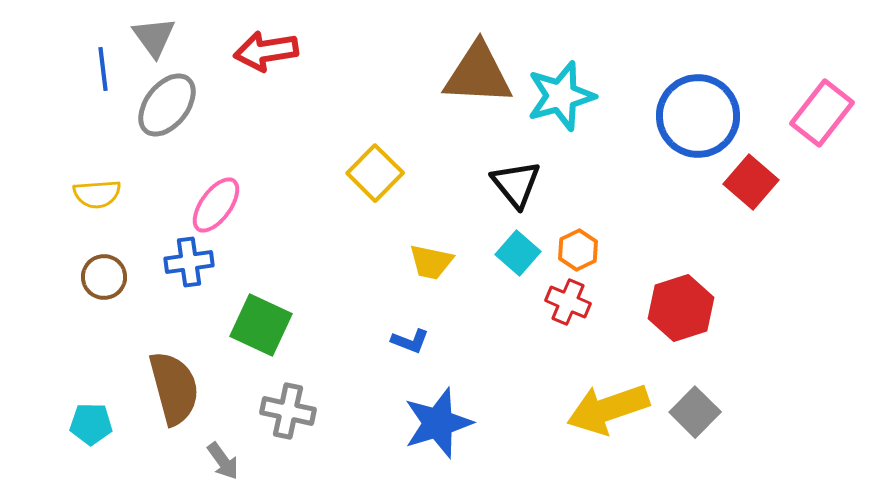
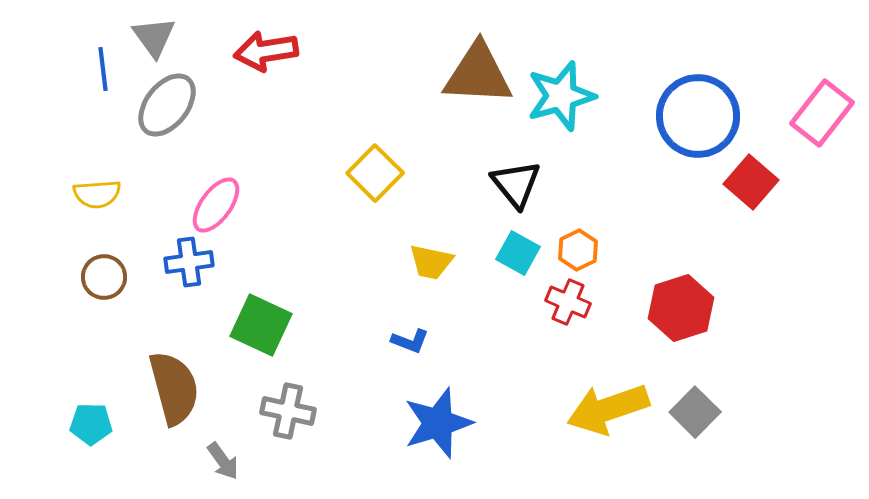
cyan square: rotated 12 degrees counterclockwise
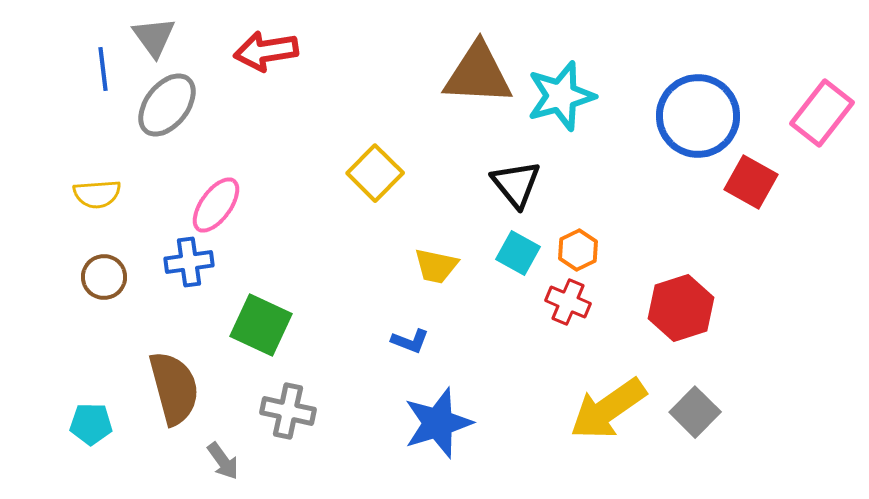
red square: rotated 12 degrees counterclockwise
yellow trapezoid: moved 5 px right, 4 px down
yellow arrow: rotated 16 degrees counterclockwise
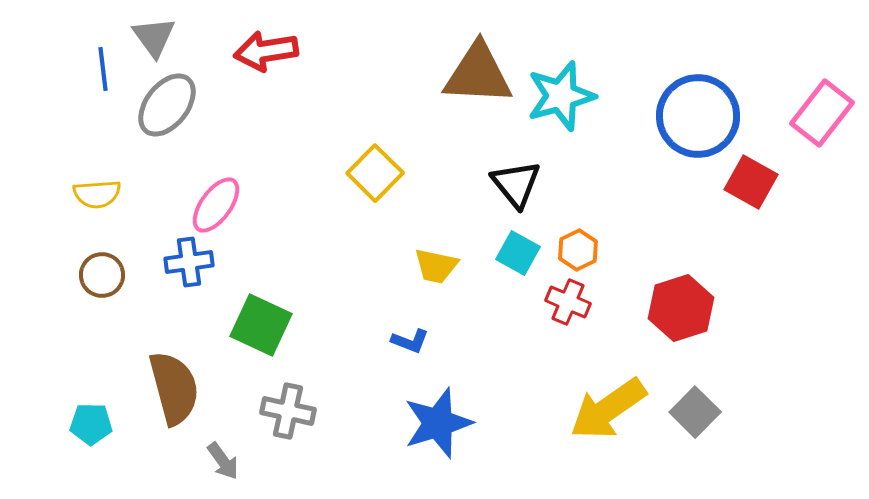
brown circle: moved 2 px left, 2 px up
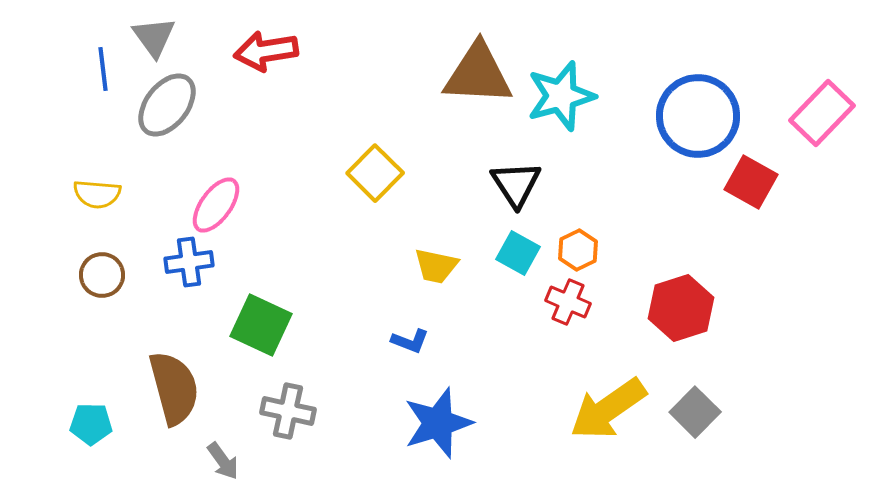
pink rectangle: rotated 6 degrees clockwise
black triangle: rotated 6 degrees clockwise
yellow semicircle: rotated 9 degrees clockwise
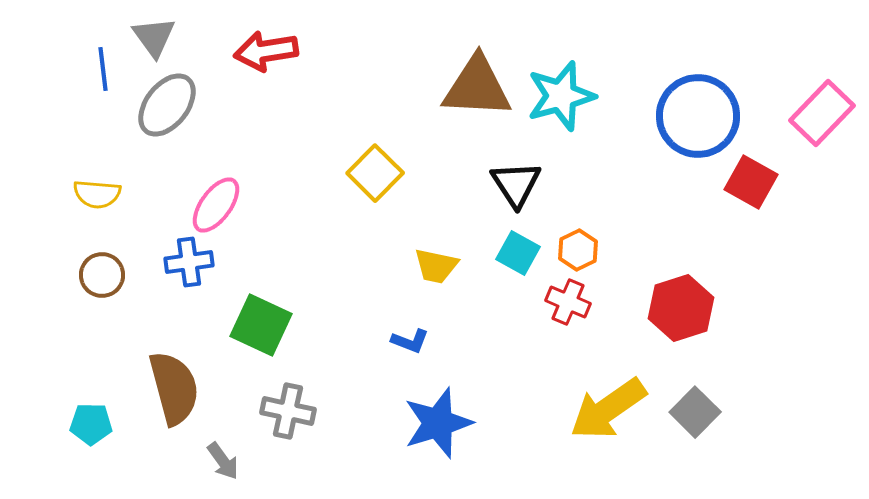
brown triangle: moved 1 px left, 13 px down
